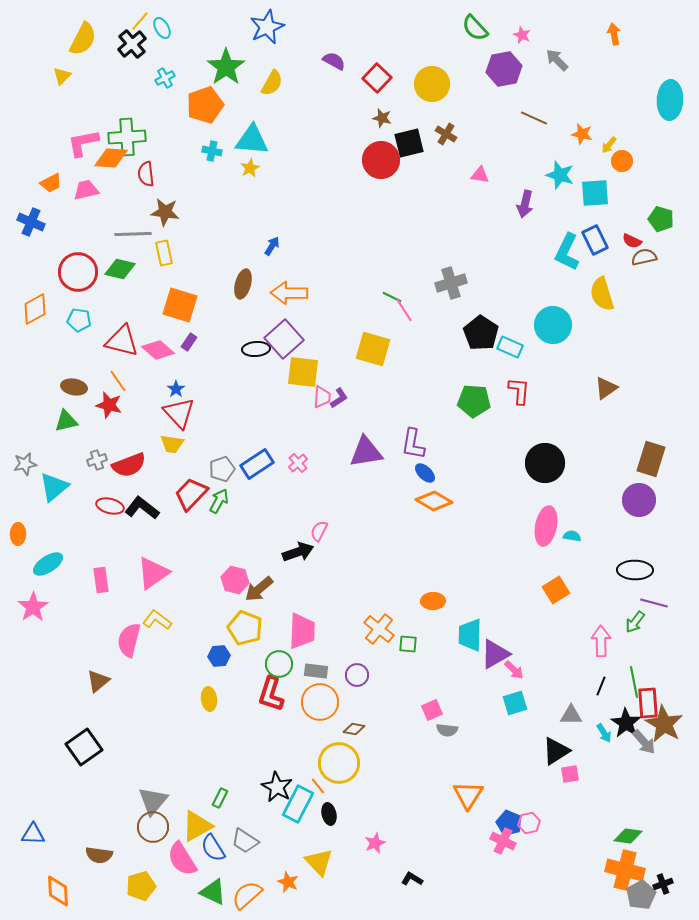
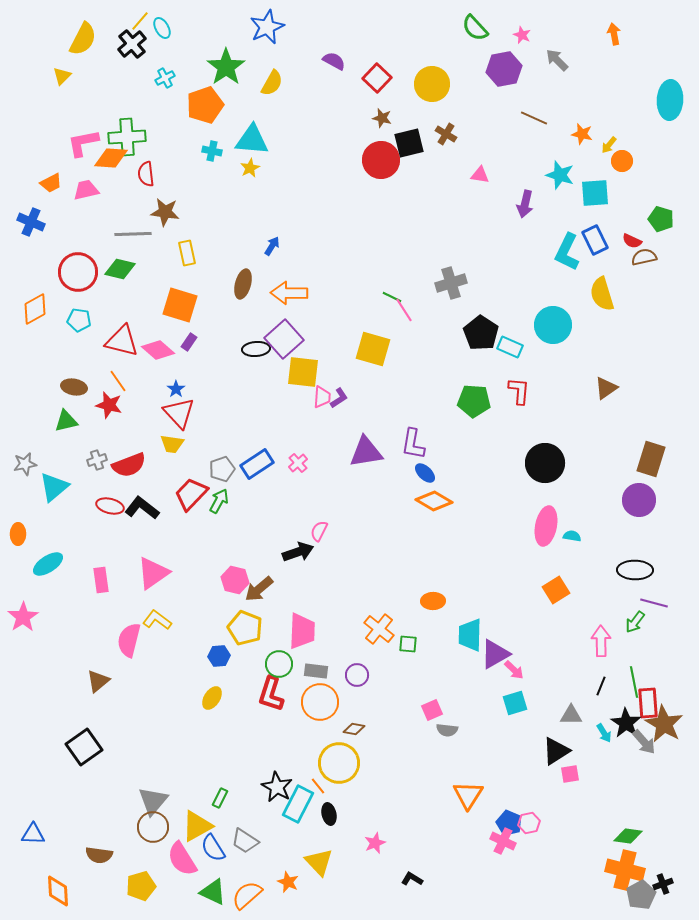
yellow rectangle at (164, 253): moved 23 px right
pink star at (33, 607): moved 10 px left, 10 px down
yellow ellipse at (209, 699): moved 3 px right, 1 px up; rotated 40 degrees clockwise
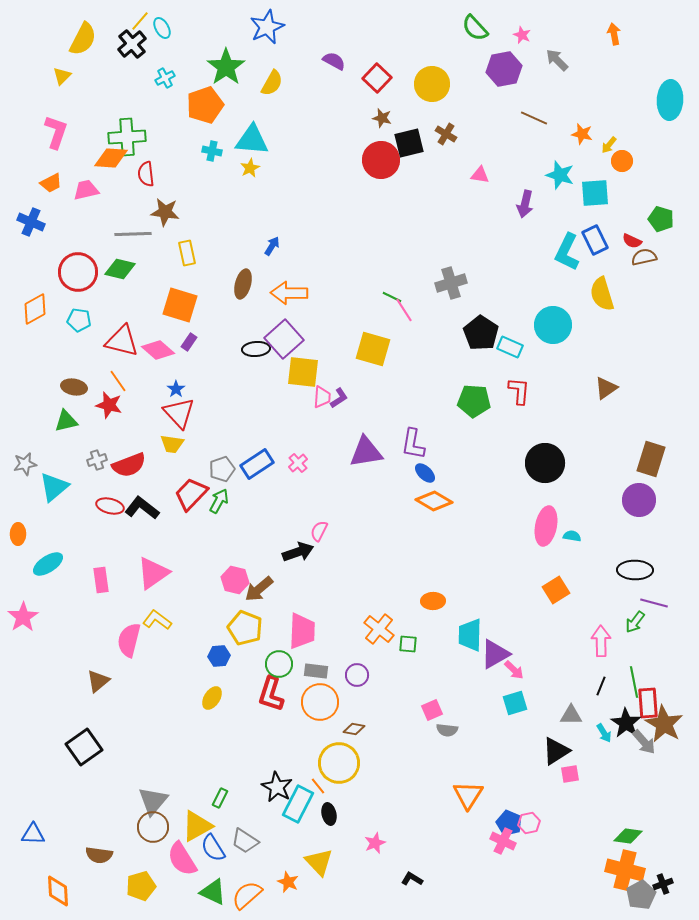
pink L-shape at (83, 143): moved 27 px left, 11 px up; rotated 120 degrees clockwise
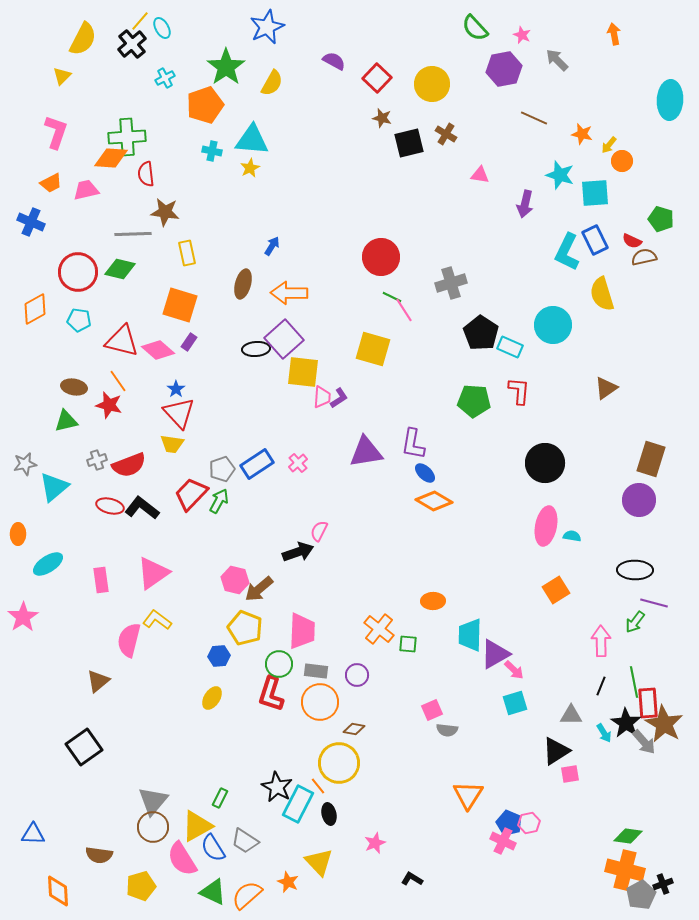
red circle at (381, 160): moved 97 px down
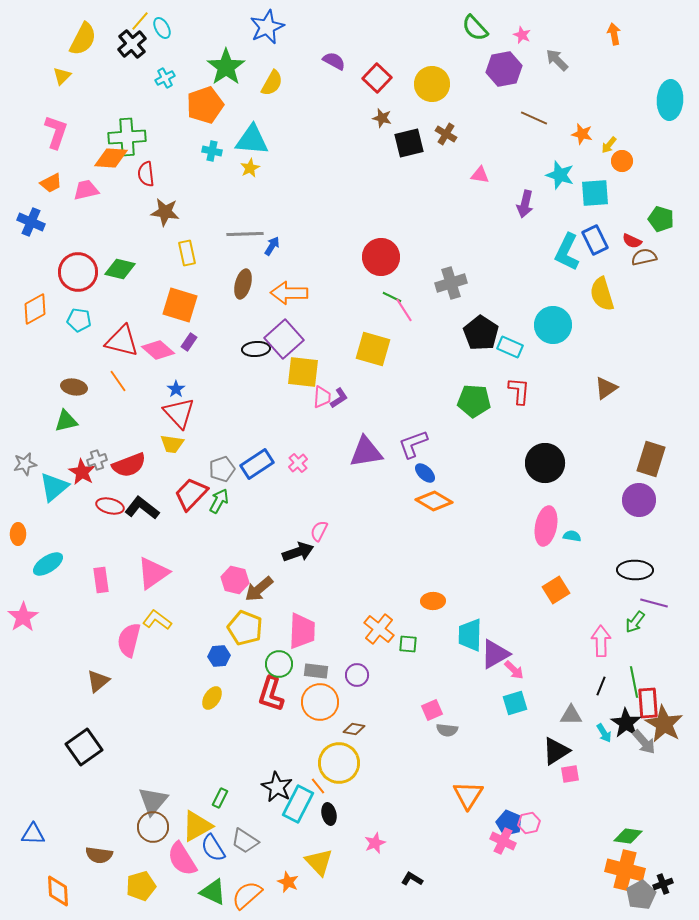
gray line at (133, 234): moved 112 px right
red star at (109, 405): moved 27 px left, 67 px down; rotated 16 degrees clockwise
purple L-shape at (413, 444): rotated 60 degrees clockwise
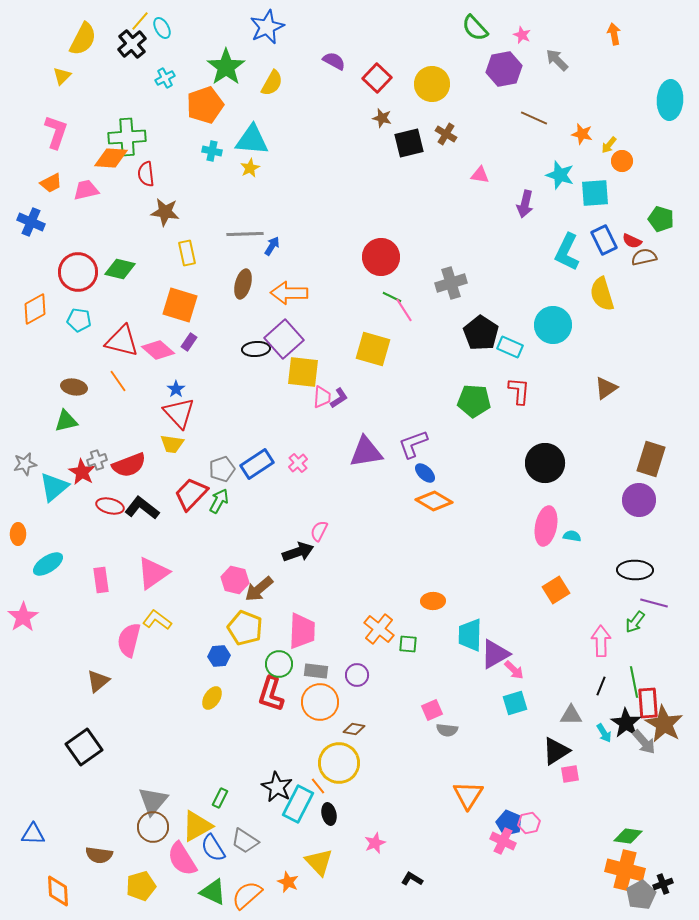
blue rectangle at (595, 240): moved 9 px right
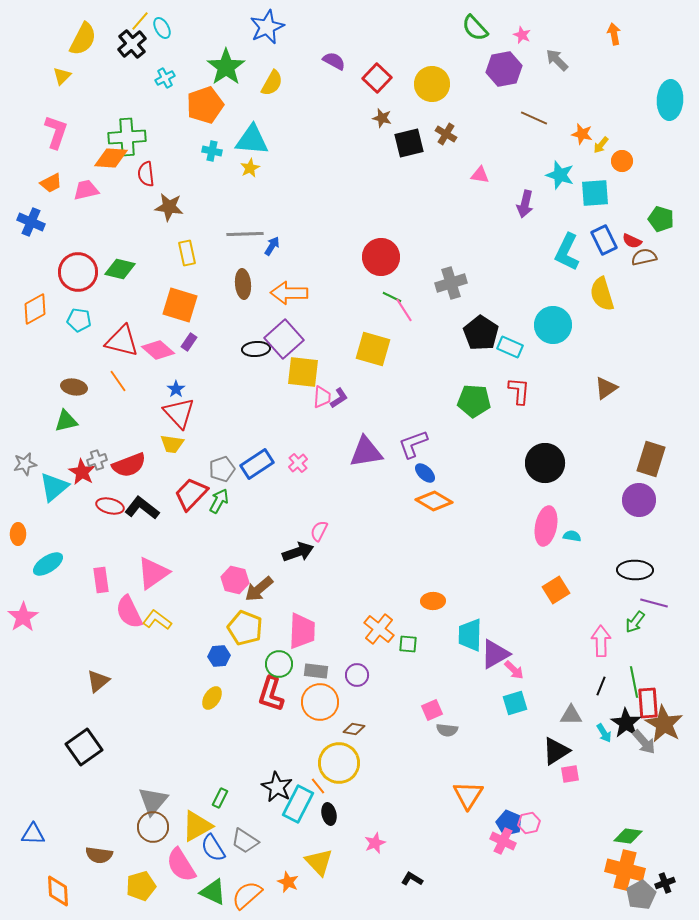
yellow arrow at (609, 145): moved 8 px left
brown star at (165, 212): moved 4 px right, 5 px up
brown ellipse at (243, 284): rotated 20 degrees counterclockwise
pink semicircle at (129, 640): moved 28 px up; rotated 40 degrees counterclockwise
pink semicircle at (182, 859): moved 1 px left, 6 px down
black cross at (663, 884): moved 2 px right, 1 px up
